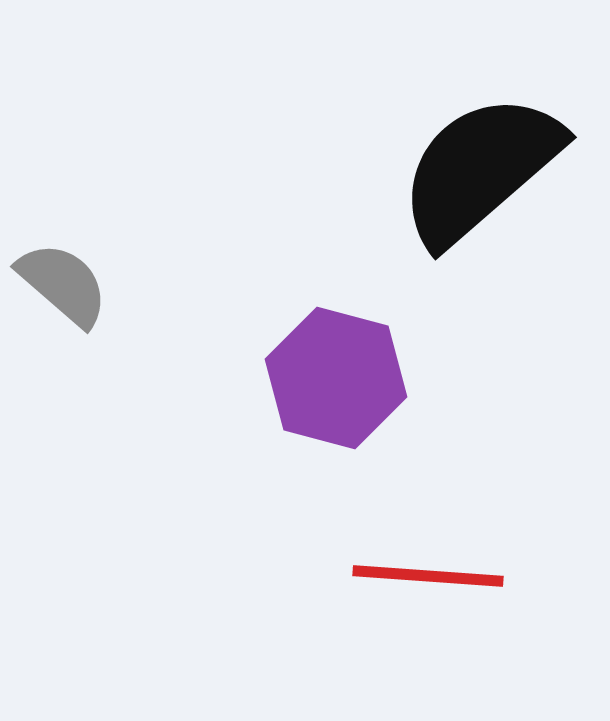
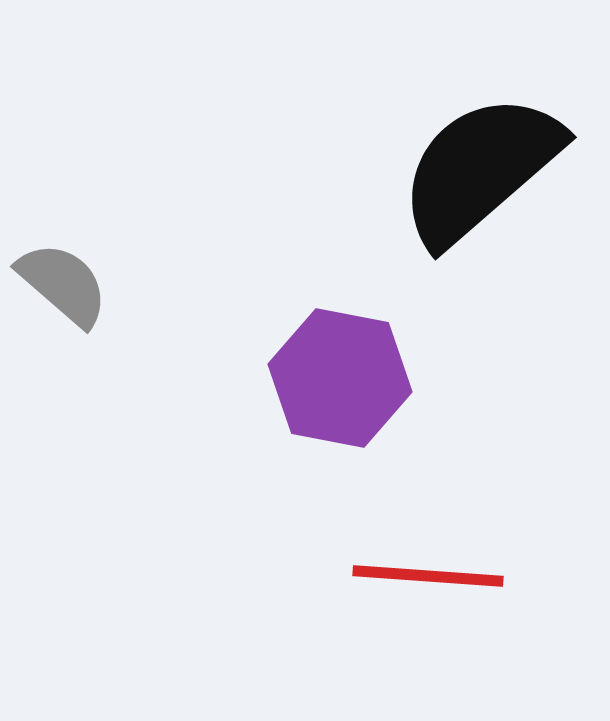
purple hexagon: moved 4 px right; rotated 4 degrees counterclockwise
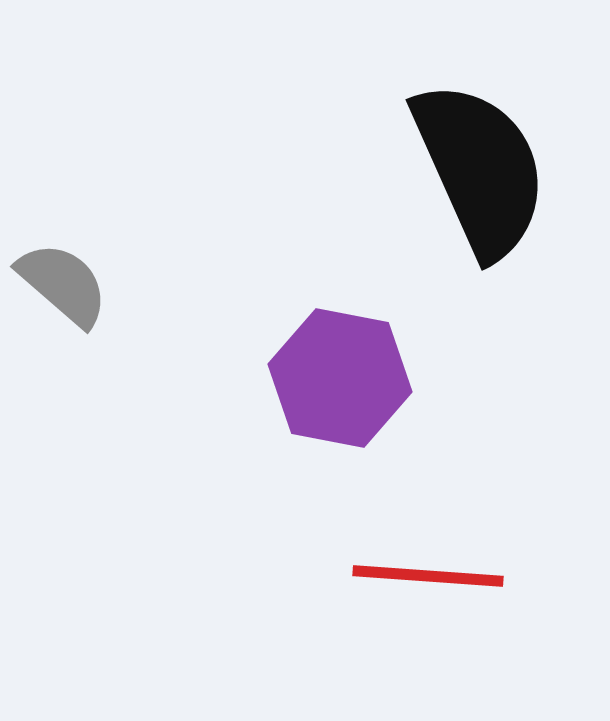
black semicircle: rotated 107 degrees clockwise
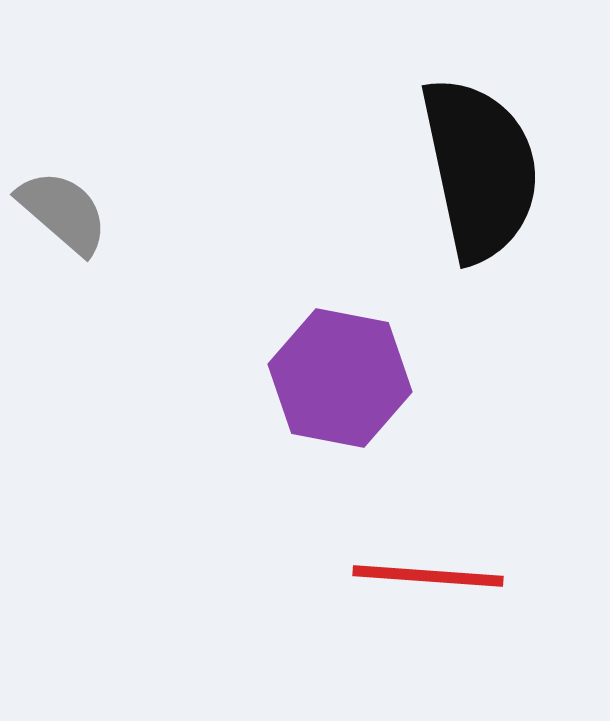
black semicircle: rotated 12 degrees clockwise
gray semicircle: moved 72 px up
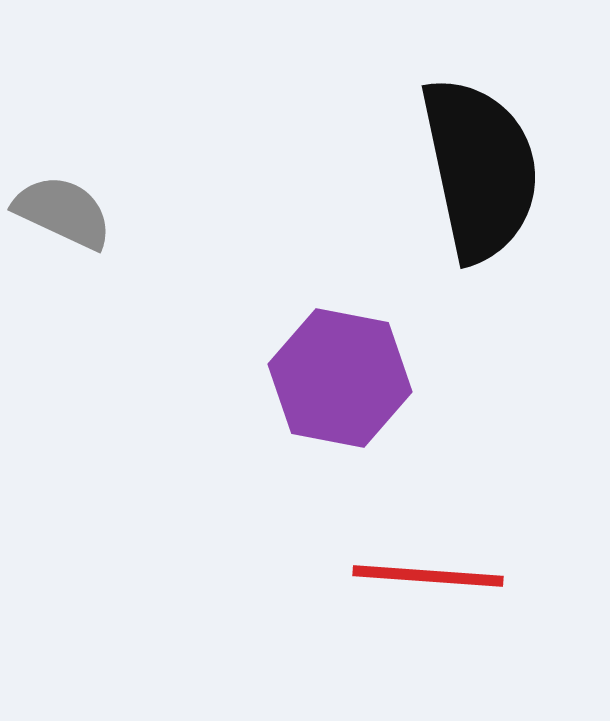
gray semicircle: rotated 16 degrees counterclockwise
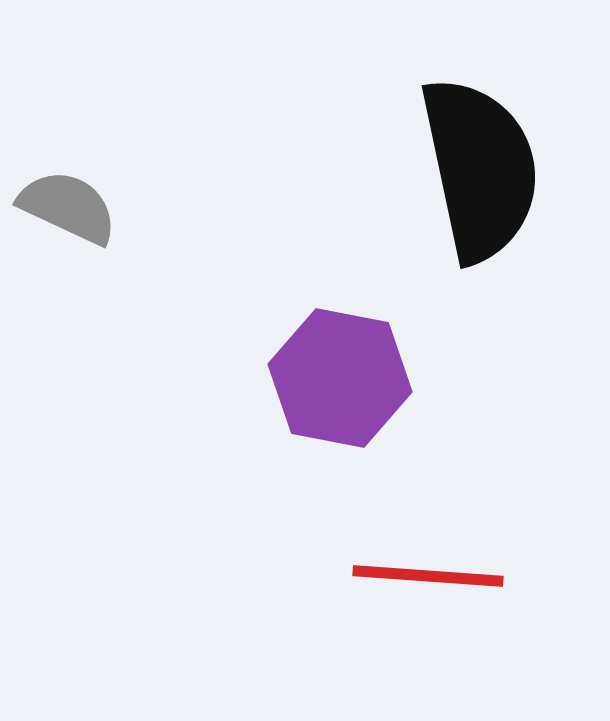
gray semicircle: moved 5 px right, 5 px up
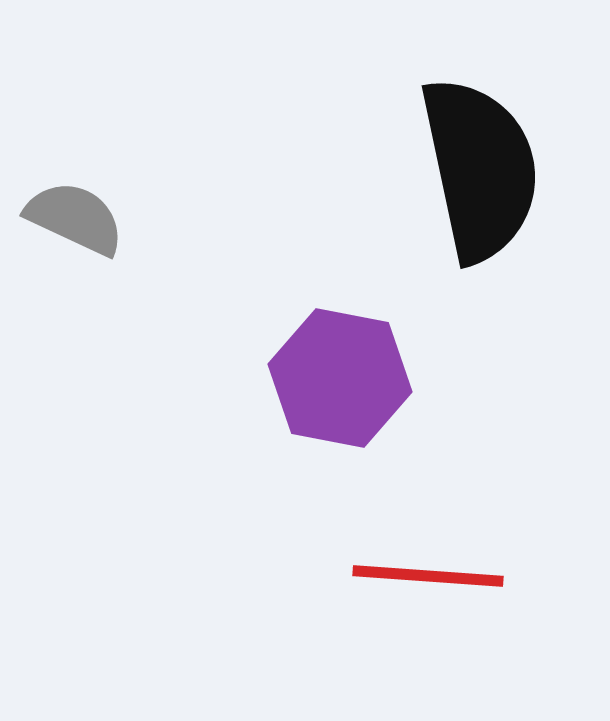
gray semicircle: moved 7 px right, 11 px down
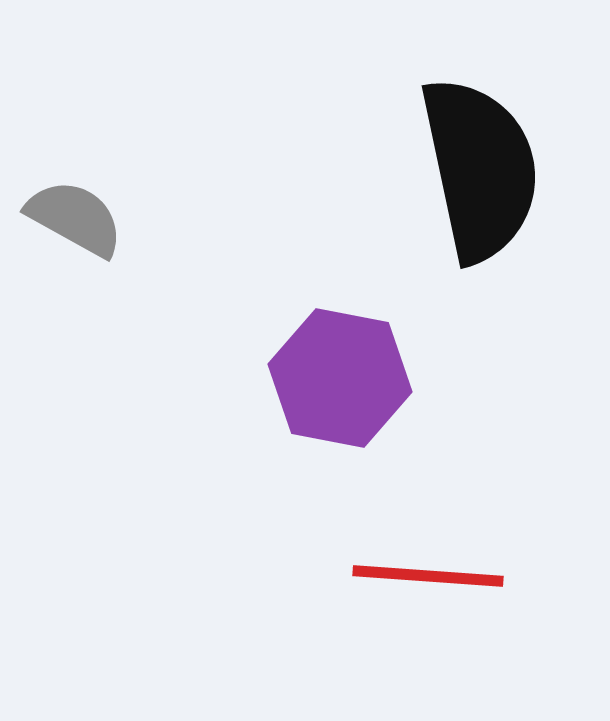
gray semicircle: rotated 4 degrees clockwise
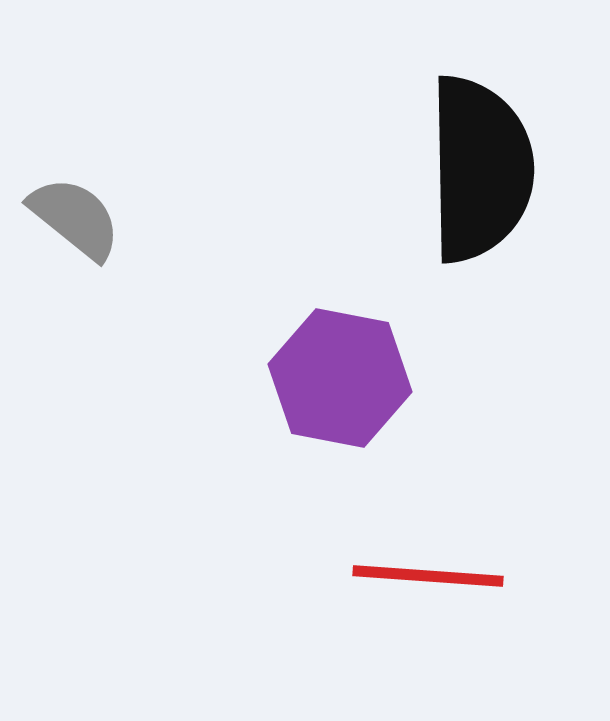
black semicircle: rotated 11 degrees clockwise
gray semicircle: rotated 10 degrees clockwise
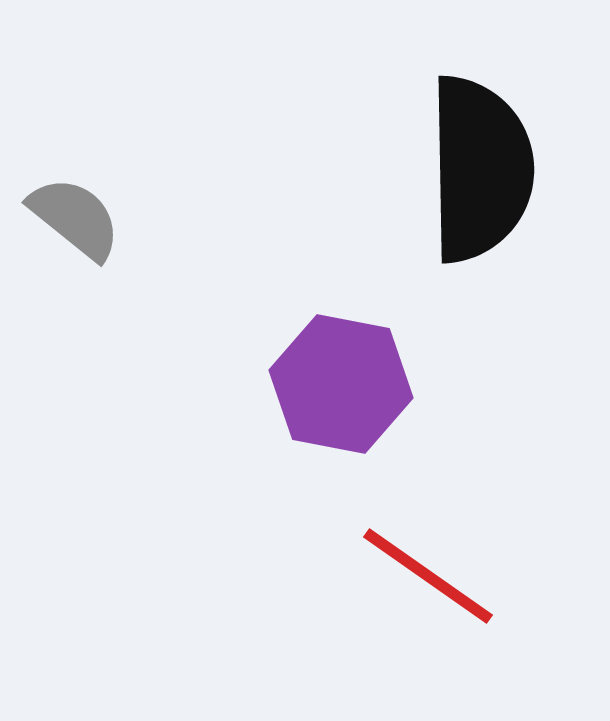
purple hexagon: moved 1 px right, 6 px down
red line: rotated 31 degrees clockwise
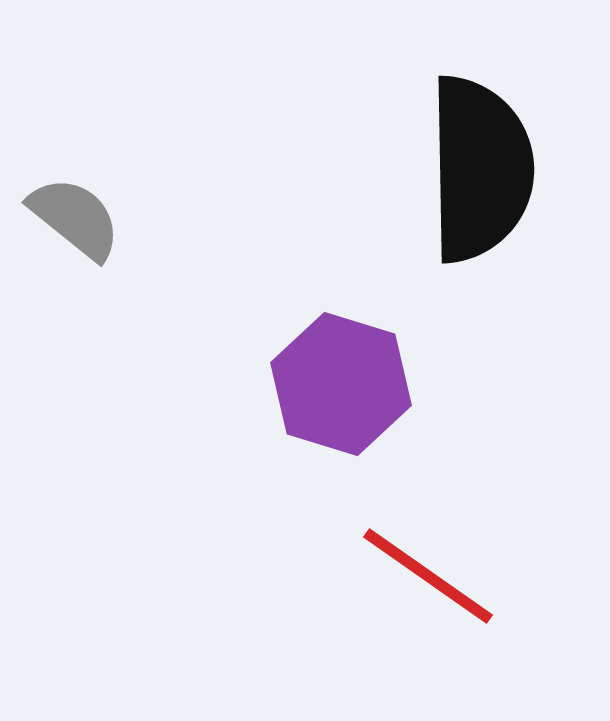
purple hexagon: rotated 6 degrees clockwise
